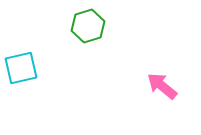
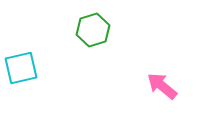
green hexagon: moved 5 px right, 4 px down
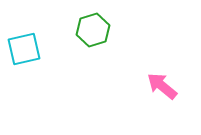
cyan square: moved 3 px right, 19 px up
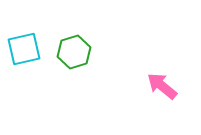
green hexagon: moved 19 px left, 22 px down
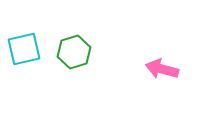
pink arrow: moved 17 px up; rotated 24 degrees counterclockwise
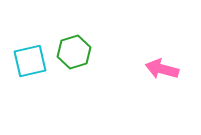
cyan square: moved 6 px right, 12 px down
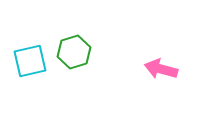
pink arrow: moved 1 px left
